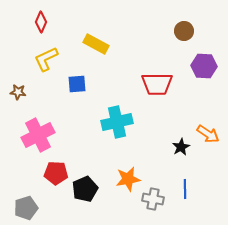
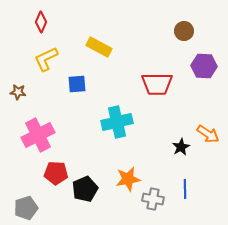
yellow rectangle: moved 3 px right, 3 px down
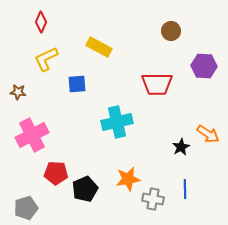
brown circle: moved 13 px left
pink cross: moved 6 px left
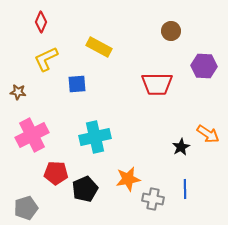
cyan cross: moved 22 px left, 15 px down
